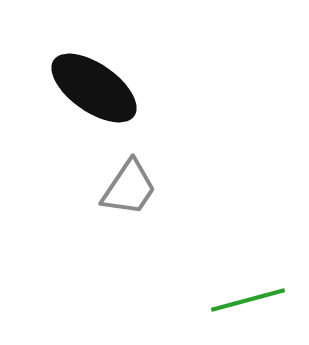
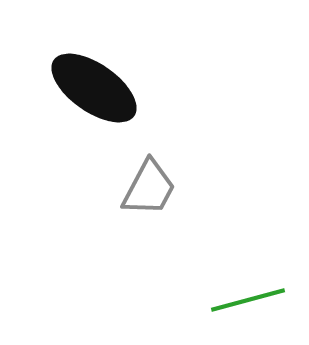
gray trapezoid: moved 20 px right; rotated 6 degrees counterclockwise
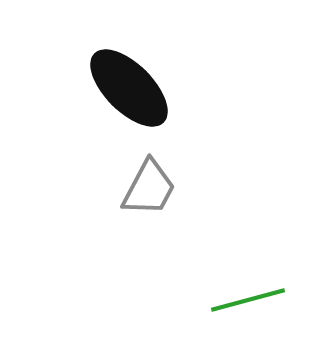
black ellipse: moved 35 px right; rotated 10 degrees clockwise
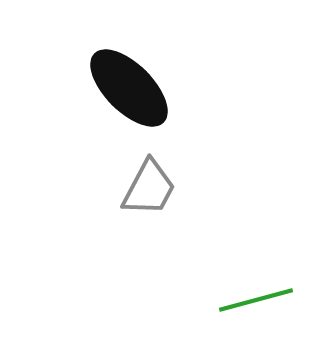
green line: moved 8 px right
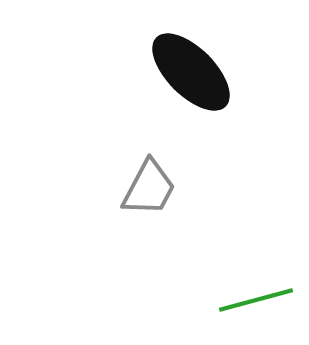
black ellipse: moved 62 px right, 16 px up
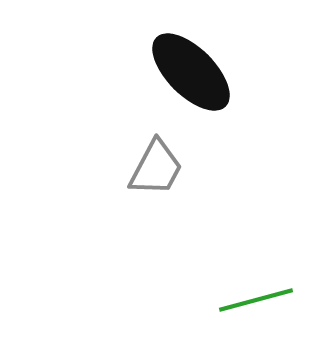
gray trapezoid: moved 7 px right, 20 px up
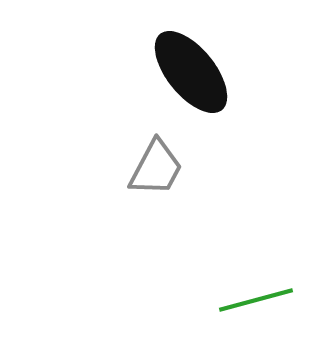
black ellipse: rotated 6 degrees clockwise
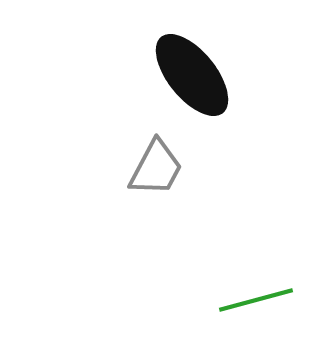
black ellipse: moved 1 px right, 3 px down
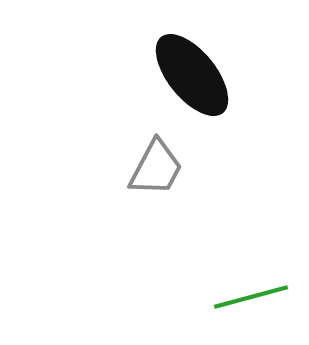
green line: moved 5 px left, 3 px up
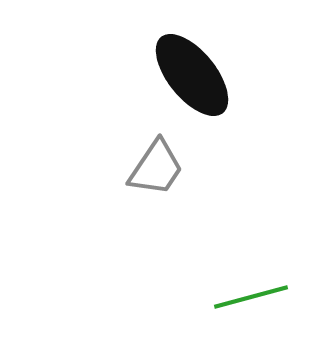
gray trapezoid: rotated 6 degrees clockwise
